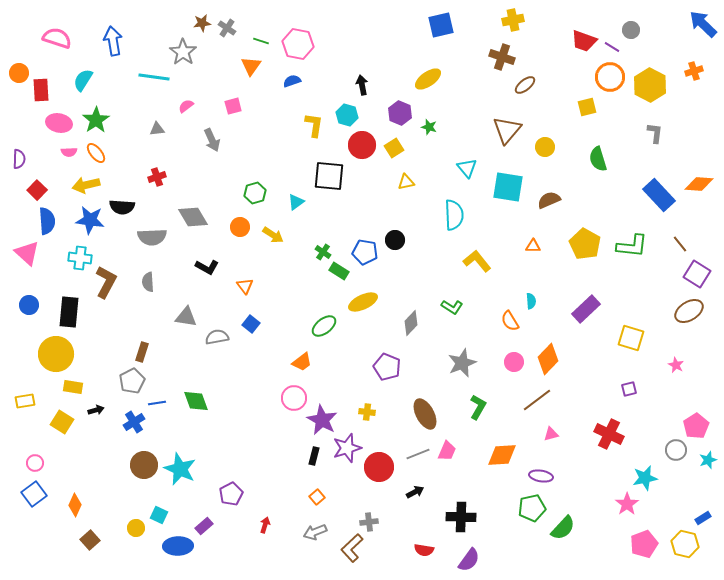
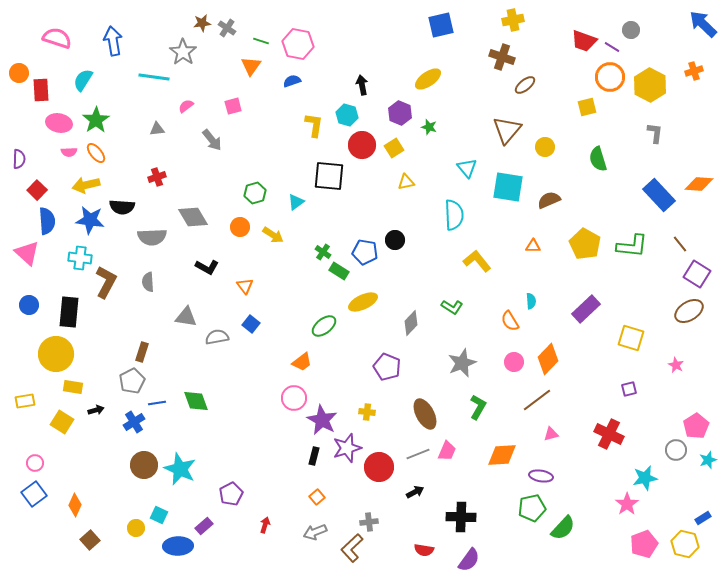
gray arrow at (212, 140): rotated 15 degrees counterclockwise
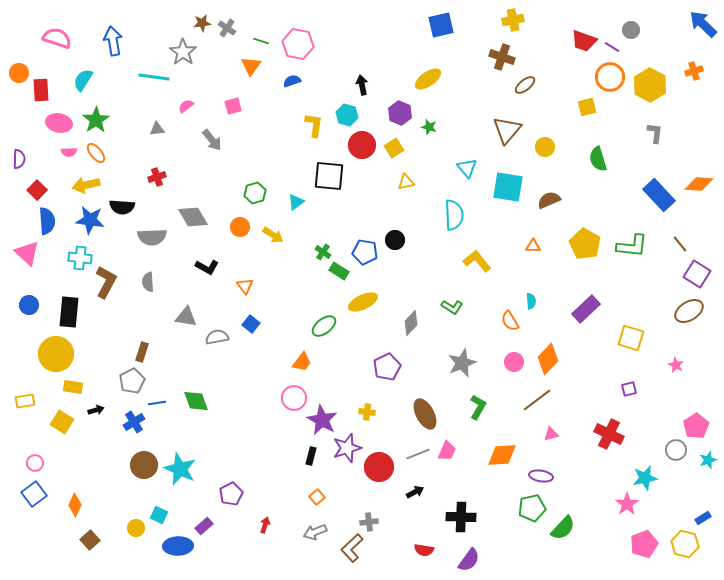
orange trapezoid at (302, 362): rotated 15 degrees counterclockwise
purple pentagon at (387, 367): rotated 24 degrees clockwise
black rectangle at (314, 456): moved 3 px left
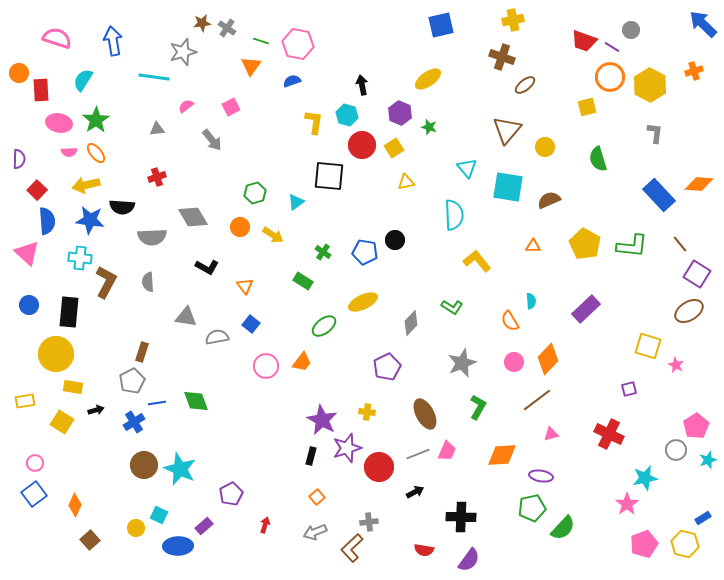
gray star at (183, 52): rotated 20 degrees clockwise
pink square at (233, 106): moved 2 px left, 1 px down; rotated 12 degrees counterclockwise
yellow L-shape at (314, 125): moved 3 px up
green rectangle at (339, 271): moved 36 px left, 10 px down
yellow square at (631, 338): moved 17 px right, 8 px down
pink circle at (294, 398): moved 28 px left, 32 px up
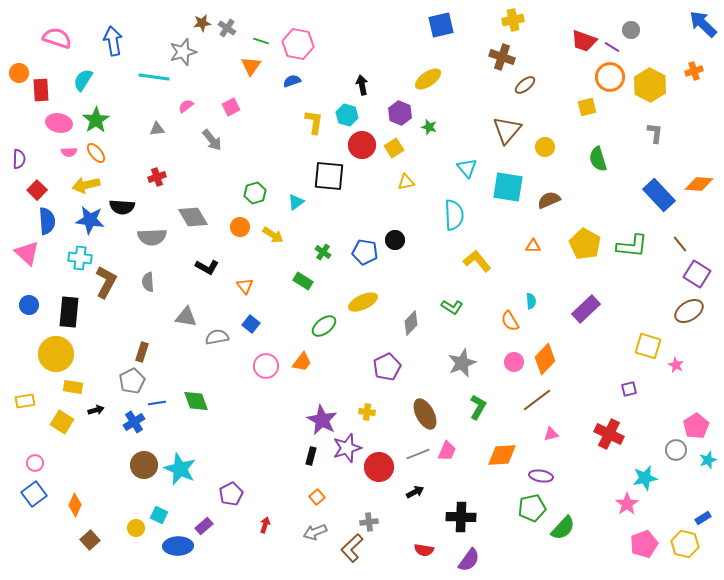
orange diamond at (548, 359): moved 3 px left
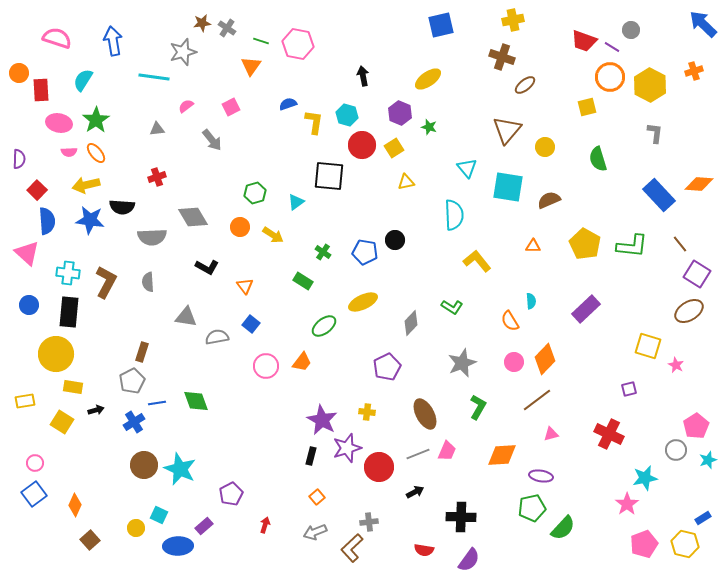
blue semicircle at (292, 81): moved 4 px left, 23 px down
black arrow at (362, 85): moved 1 px right, 9 px up
cyan cross at (80, 258): moved 12 px left, 15 px down
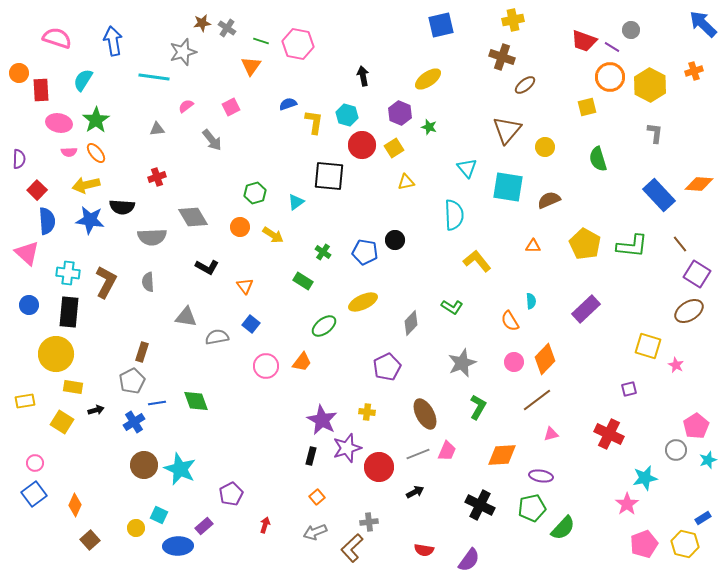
black cross at (461, 517): moved 19 px right, 12 px up; rotated 24 degrees clockwise
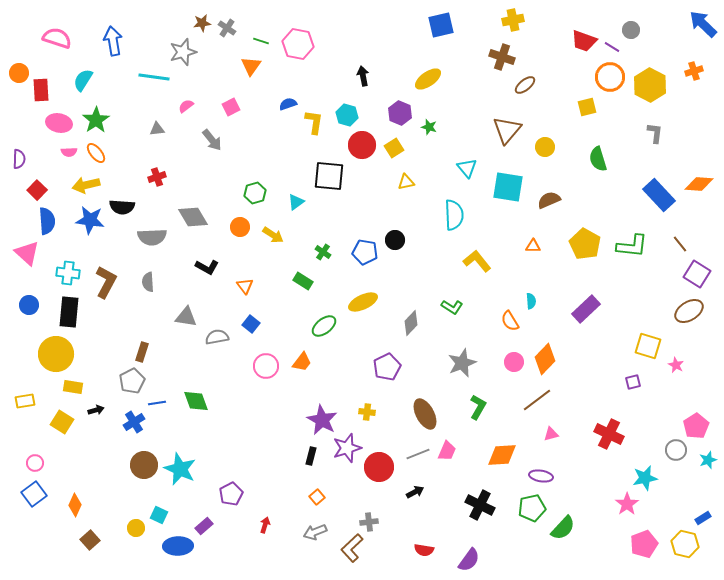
purple square at (629, 389): moved 4 px right, 7 px up
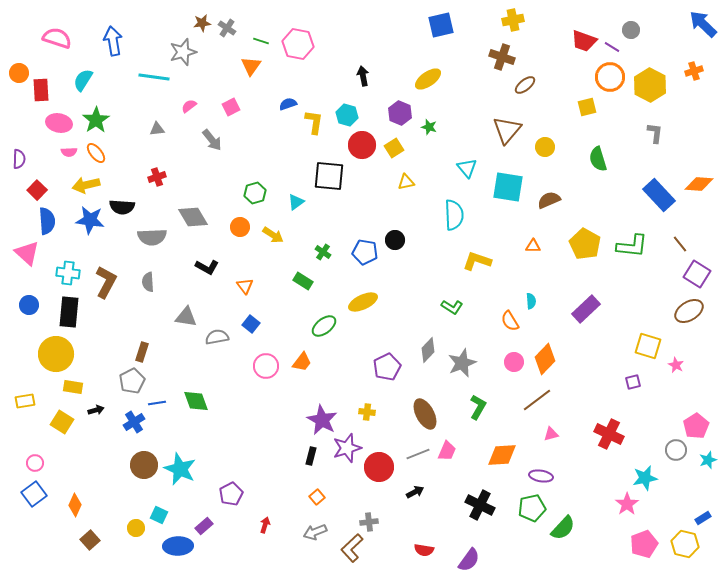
pink semicircle at (186, 106): moved 3 px right
yellow L-shape at (477, 261): rotated 32 degrees counterclockwise
gray diamond at (411, 323): moved 17 px right, 27 px down
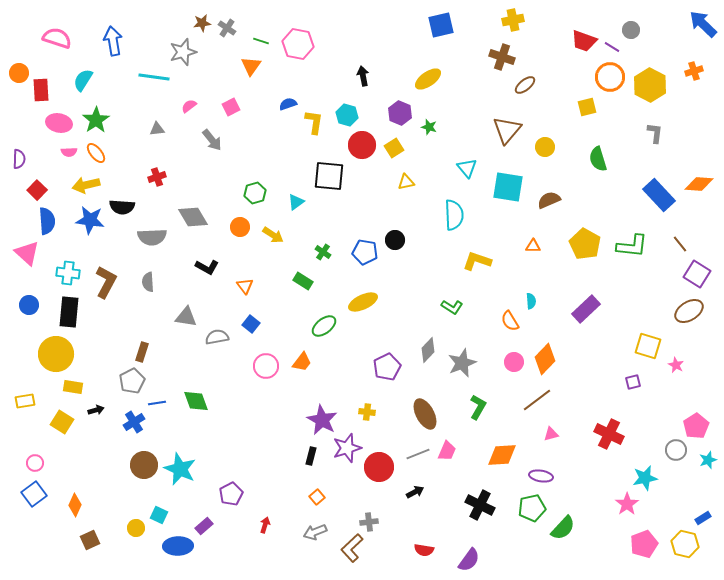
brown square at (90, 540): rotated 18 degrees clockwise
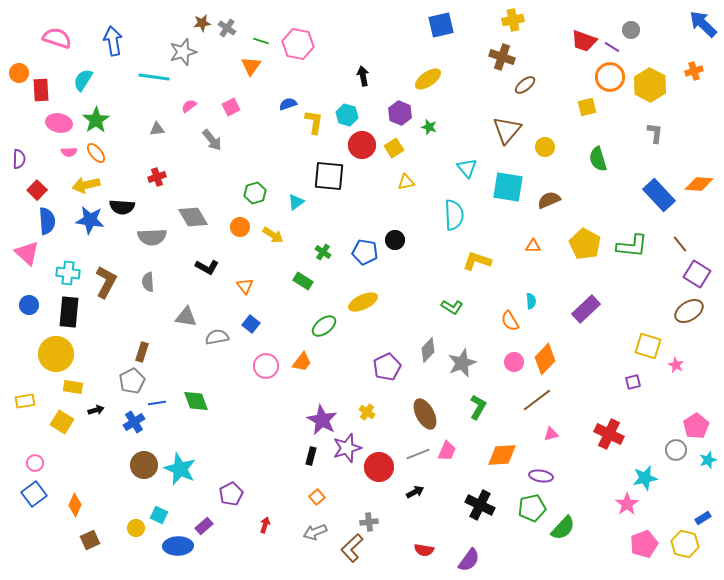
yellow cross at (367, 412): rotated 28 degrees clockwise
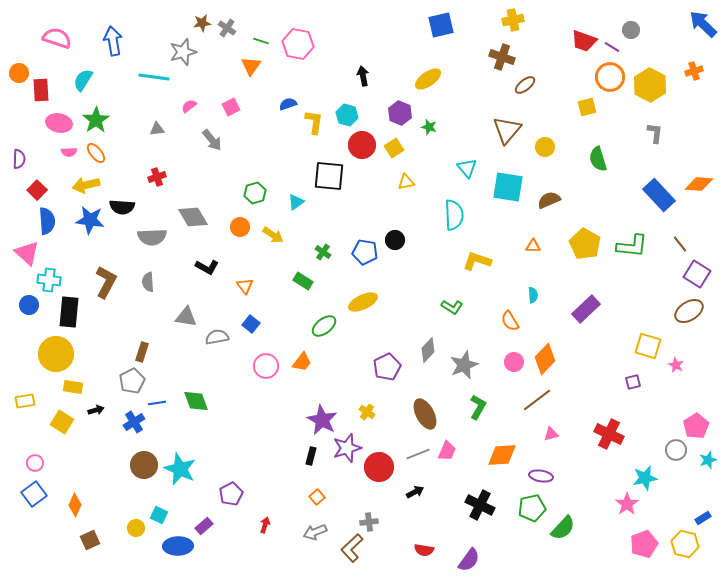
cyan cross at (68, 273): moved 19 px left, 7 px down
cyan semicircle at (531, 301): moved 2 px right, 6 px up
gray star at (462, 363): moved 2 px right, 2 px down
